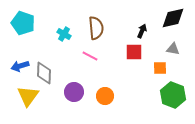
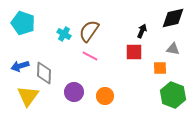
brown semicircle: moved 7 px left, 3 px down; rotated 140 degrees counterclockwise
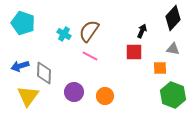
black diamond: rotated 35 degrees counterclockwise
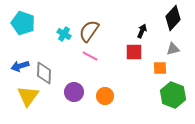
gray triangle: rotated 24 degrees counterclockwise
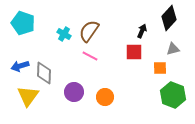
black diamond: moved 4 px left
orange circle: moved 1 px down
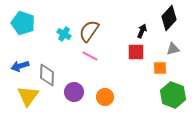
red square: moved 2 px right
gray diamond: moved 3 px right, 2 px down
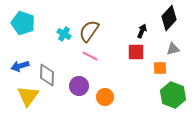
purple circle: moved 5 px right, 6 px up
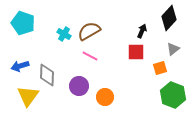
brown semicircle: rotated 25 degrees clockwise
gray triangle: rotated 24 degrees counterclockwise
orange square: rotated 16 degrees counterclockwise
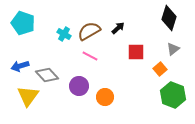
black diamond: rotated 25 degrees counterclockwise
black arrow: moved 24 px left, 3 px up; rotated 24 degrees clockwise
orange square: moved 1 px down; rotated 24 degrees counterclockwise
gray diamond: rotated 45 degrees counterclockwise
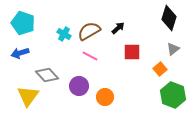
red square: moved 4 px left
blue arrow: moved 13 px up
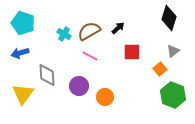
gray triangle: moved 2 px down
gray diamond: rotated 40 degrees clockwise
yellow triangle: moved 5 px left, 2 px up
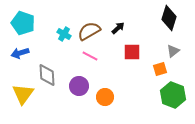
orange square: rotated 24 degrees clockwise
